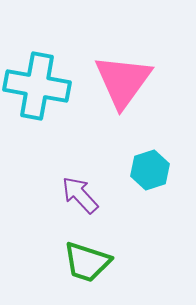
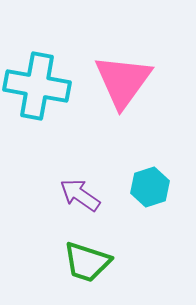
cyan hexagon: moved 17 px down
purple arrow: rotated 12 degrees counterclockwise
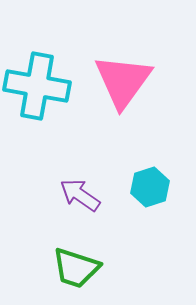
green trapezoid: moved 11 px left, 6 px down
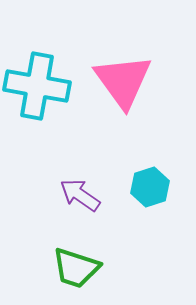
pink triangle: rotated 12 degrees counterclockwise
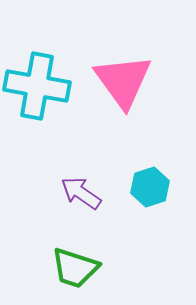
purple arrow: moved 1 px right, 2 px up
green trapezoid: moved 1 px left
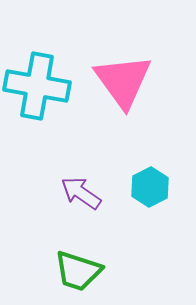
cyan hexagon: rotated 9 degrees counterclockwise
green trapezoid: moved 3 px right, 3 px down
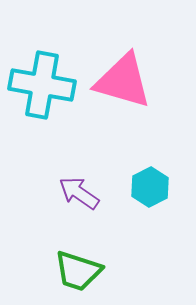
pink triangle: rotated 38 degrees counterclockwise
cyan cross: moved 5 px right, 1 px up
purple arrow: moved 2 px left
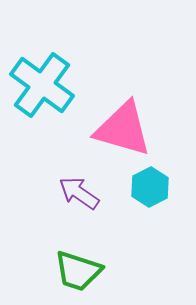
pink triangle: moved 48 px down
cyan cross: rotated 26 degrees clockwise
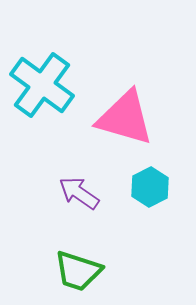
pink triangle: moved 2 px right, 11 px up
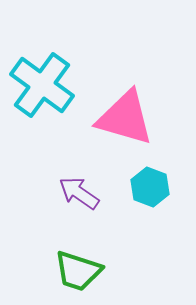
cyan hexagon: rotated 12 degrees counterclockwise
